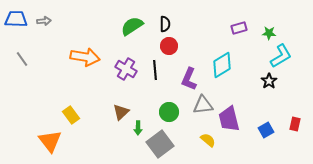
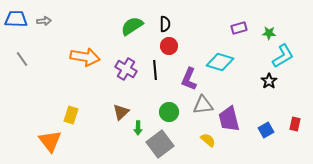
cyan L-shape: moved 2 px right
cyan diamond: moved 2 px left, 3 px up; rotated 48 degrees clockwise
yellow rectangle: rotated 54 degrees clockwise
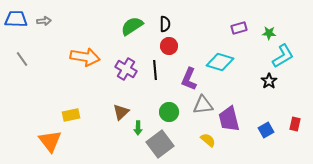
yellow rectangle: rotated 60 degrees clockwise
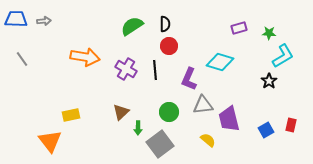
red rectangle: moved 4 px left, 1 px down
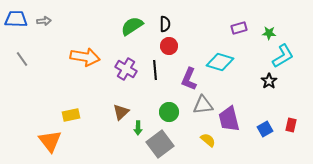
blue square: moved 1 px left, 1 px up
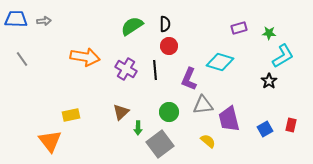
yellow semicircle: moved 1 px down
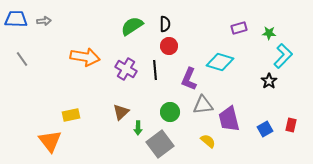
cyan L-shape: rotated 15 degrees counterclockwise
green circle: moved 1 px right
